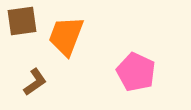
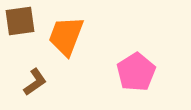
brown square: moved 2 px left
pink pentagon: rotated 15 degrees clockwise
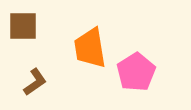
brown square: moved 3 px right, 5 px down; rotated 8 degrees clockwise
orange trapezoid: moved 24 px right, 12 px down; rotated 30 degrees counterclockwise
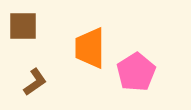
orange trapezoid: rotated 9 degrees clockwise
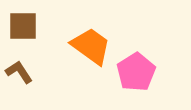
orange trapezoid: moved 1 px right, 2 px up; rotated 126 degrees clockwise
brown L-shape: moved 16 px left, 10 px up; rotated 88 degrees counterclockwise
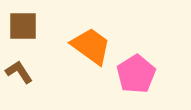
pink pentagon: moved 2 px down
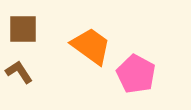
brown square: moved 3 px down
pink pentagon: rotated 12 degrees counterclockwise
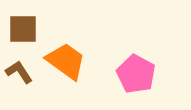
orange trapezoid: moved 25 px left, 15 px down
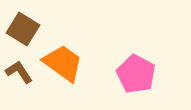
brown square: rotated 32 degrees clockwise
orange trapezoid: moved 3 px left, 2 px down
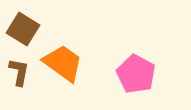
brown L-shape: rotated 44 degrees clockwise
